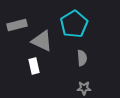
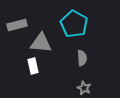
cyan pentagon: rotated 12 degrees counterclockwise
gray triangle: moved 1 px left, 2 px down; rotated 20 degrees counterclockwise
white rectangle: moved 1 px left
gray star: rotated 24 degrees clockwise
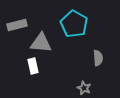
gray semicircle: moved 16 px right
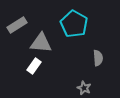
gray rectangle: rotated 18 degrees counterclockwise
white rectangle: moved 1 px right; rotated 49 degrees clockwise
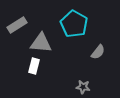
gray semicircle: moved 6 px up; rotated 42 degrees clockwise
white rectangle: rotated 21 degrees counterclockwise
gray star: moved 1 px left, 1 px up; rotated 16 degrees counterclockwise
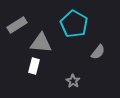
gray star: moved 10 px left, 6 px up; rotated 24 degrees clockwise
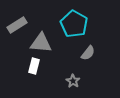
gray semicircle: moved 10 px left, 1 px down
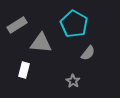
white rectangle: moved 10 px left, 4 px down
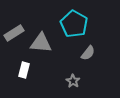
gray rectangle: moved 3 px left, 8 px down
